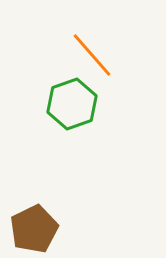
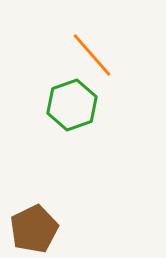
green hexagon: moved 1 px down
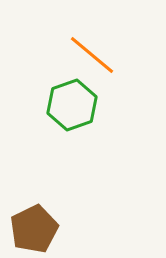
orange line: rotated 9 degrees counterclockwise
